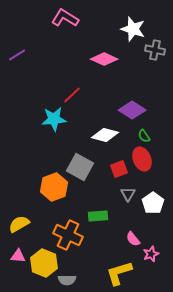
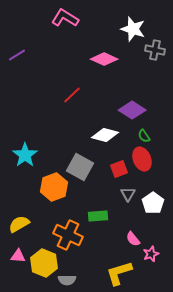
cyan star: moved 29 px left, 36 px down; rotated 30 degrees counterclockwise
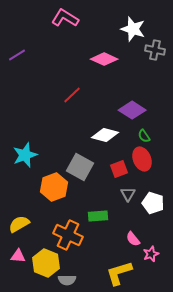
cyan star: rotated 15 degrees clockwise
white pentagon: rotated 20 degrees counterclockwise
yellow hexagon: moved 2 px right
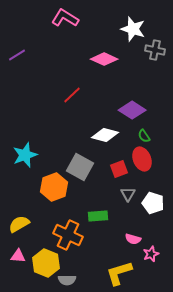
pink semicircle: rotated 35 degrees counterclockwise
